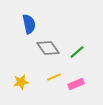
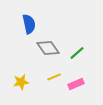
green line: moved 1 px down
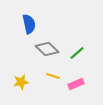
gray diamond: moved 1 px left, 1 px down; rotated 10 degrees counterclockwise
yellow line: moved 1 px left, 1 px up; rotated 40 degrees clockwise
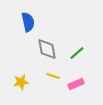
blue semicircle: moved 1 px left, 2 px up
gray diamond: rotated 35 degrees clockwise
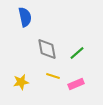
blue semicircle: moved 3 px left, 5 px up
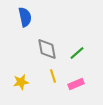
yellow line: rotated 56 degrees clockwise
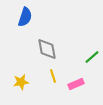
blue semicircle: rotated 30 degrees clockwise
green line: moved 15 px right, 4 px down
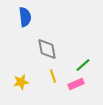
blue semicircle: rotated 24 degrees counterclockwise
green line: moved 9 px left, 8 px down
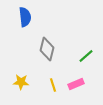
gray diamond: rotated 25 degrees clockwise
green line: moved 3 px right, 9 px up
yellow line: moved 9 px down
yellow star: rotated 14 degrees clockwise
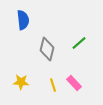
blue semicircle: moved 2 px left, 3 px down
green line: moved 7 px left, 13 px up
pink rectangle: moved 2 px left, 1 px up; rotated 70 degrees clockwise
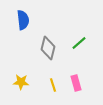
gray diamond: moved 1 px right, 1 px up
pink rectangle: moved 2 px right; rotated 28 degrees clockwise
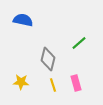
blue semicircle: rotated 72 degrees counterclockwise
gray diamond: moved 11 px down
